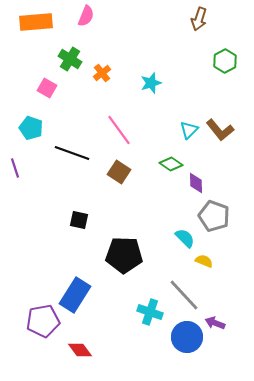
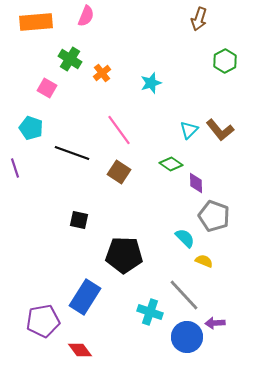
blue rectangle: moved 10 px right, 2 px down
purple arrow: rotated 24 degrees counterclockwise
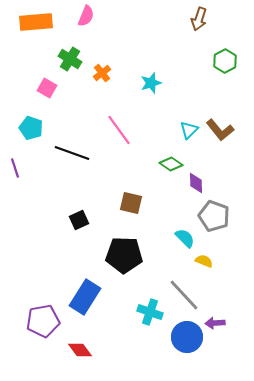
brown square: moved 12 px right, 31 px down; rotated 20 degrees counterclockwise
black square: rotated 36 degrees counterclockwise
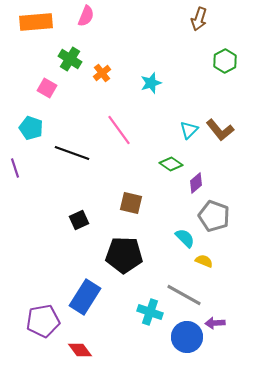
purple diamond: rotated 50 degrees clockwise
gray line: rotated 18 degrees counterclockwise
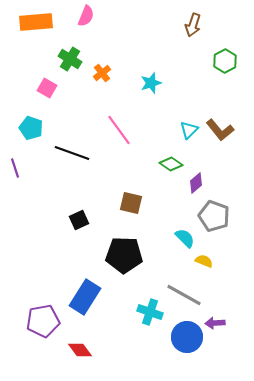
brown arrow: moved 6 px left, 6 px down
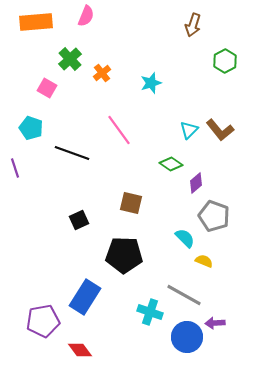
green cross: rotated 15 degrees clockwise
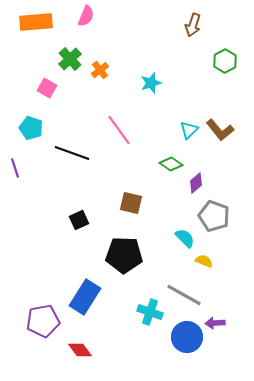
orange cross: moved 2 px left, 3 px up
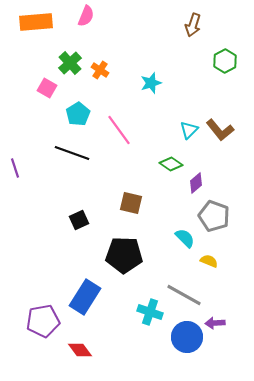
green cross: moved 4 px down
orange cross: rotated 18 degrees counterclockwise
cyan pentagon: moved 47 px right, 14 px up; rotated 20 degrees clockwise
yellow semicircle: moved 5 px right
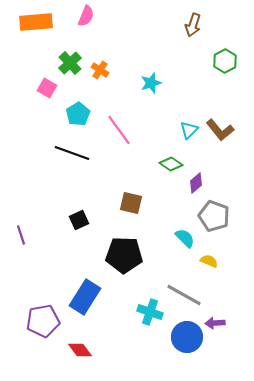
purple line: moved 6 px right, 67 px down
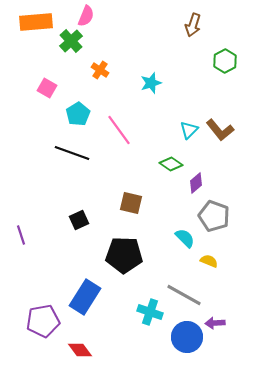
green cross: moved 1 px right, 22 px up
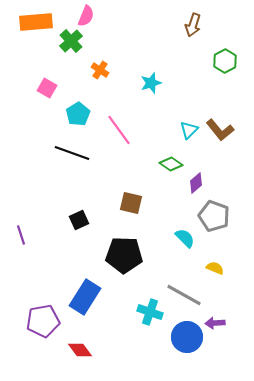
yellow semicircle: moved 6 px right, 7 px down
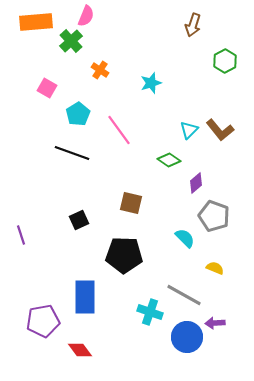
green diamond: moved 2 px left, 4 px up
blue rectangle: rotated 32 degrees counterclockwise
